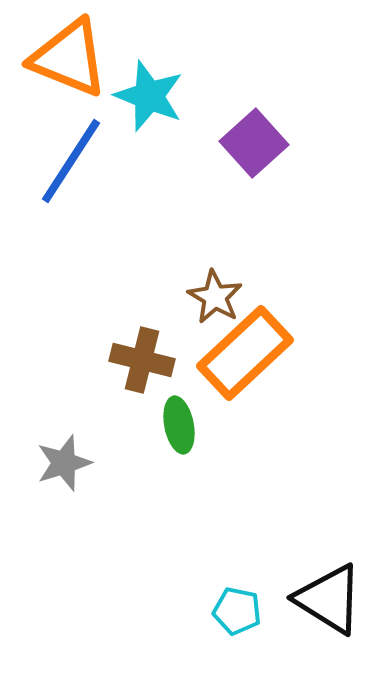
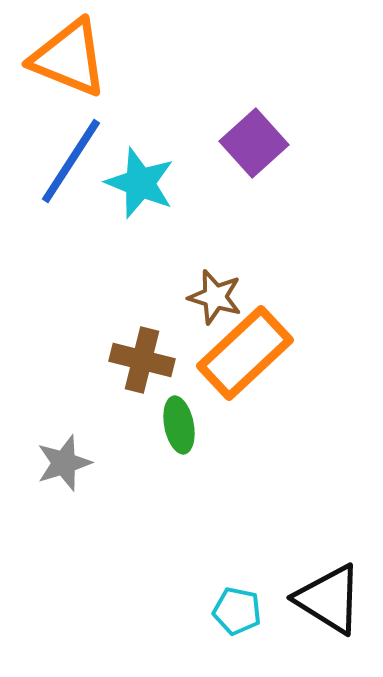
cyan star: moved 9 px left, 87 px down
brown star: rotated 14 degrees counterclockwise
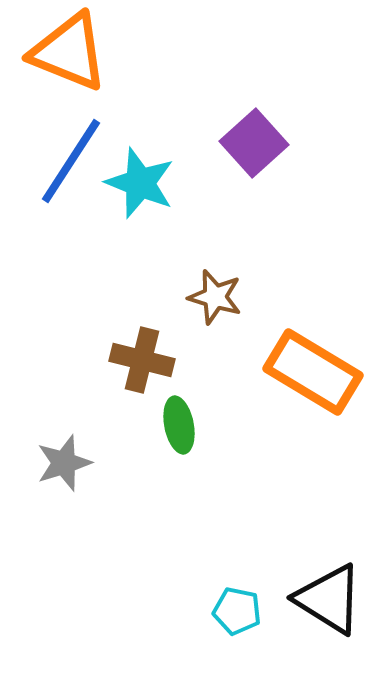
orange triangle: moved 6 px up
orange rectangle: moved 68 px right, 19 px down; rotated 74 degrees clockwise
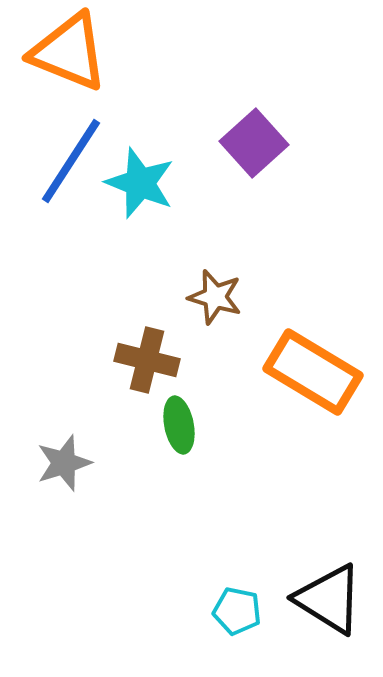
brown cross: moved 5 px right
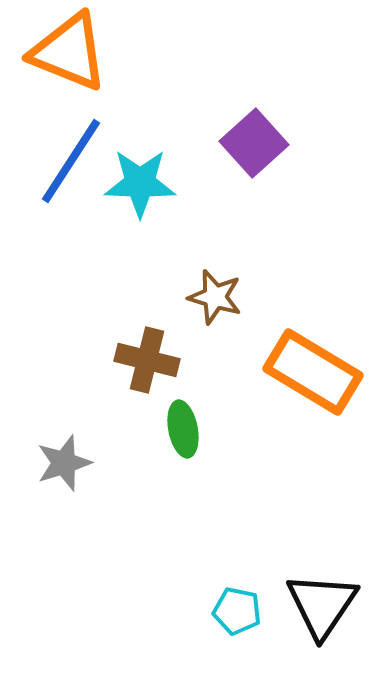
cyan star: rotated 20 degrees counterclockwise
green ellipse: moved 4 px right, 4 px down
black triangle: moved 7 px left, 6 px down; rotated 32 degrees clockwise
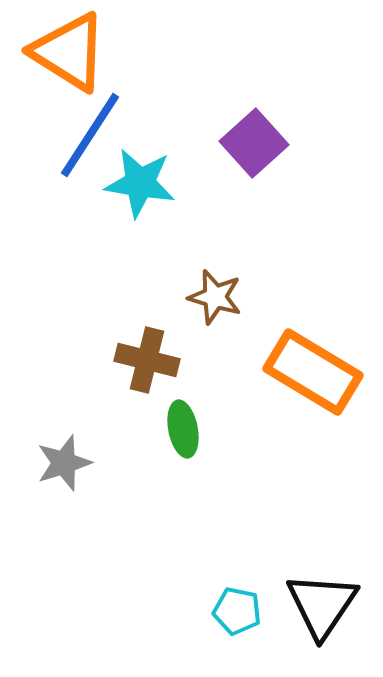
orange triangle: rotated 10 degrees clockwise
blue line: moved 19 px right, 26 px up
cyan star: rotated 8 degrees clockwise
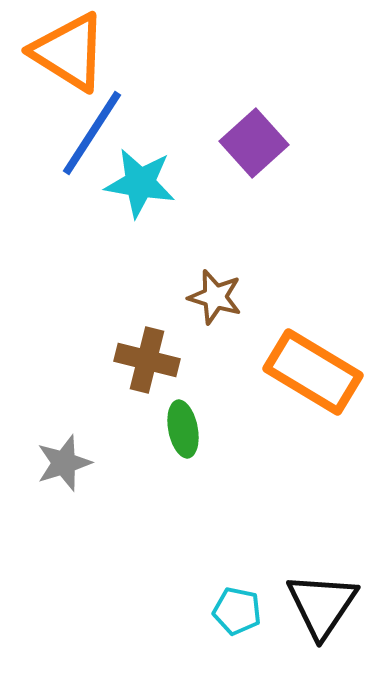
blue line: moved 2 px right, 2 px up
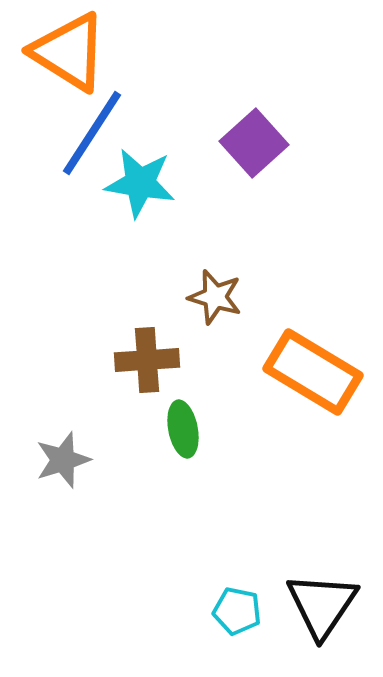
brown cross: rotated 18 degrees counterclockwise
gray star: moved 1 px left, 3 px up
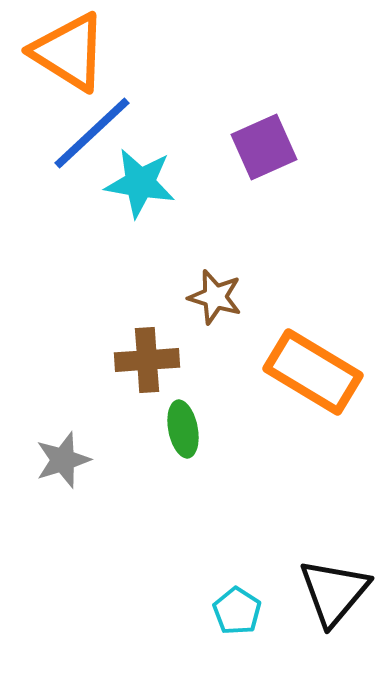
blue line: rotated 14 degrees clockwise
purple square: moved 10 px right, 4 px down; rotated 18 degrees clockwise
black triangle: moved 12 px right, 13 px up; rotated 6 degrees clockwise
cyan pentagon: rotated 21 degrees clockwise
